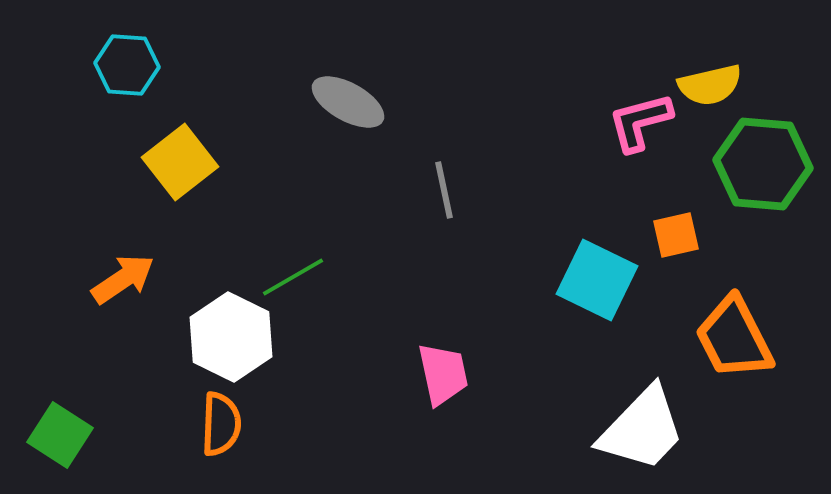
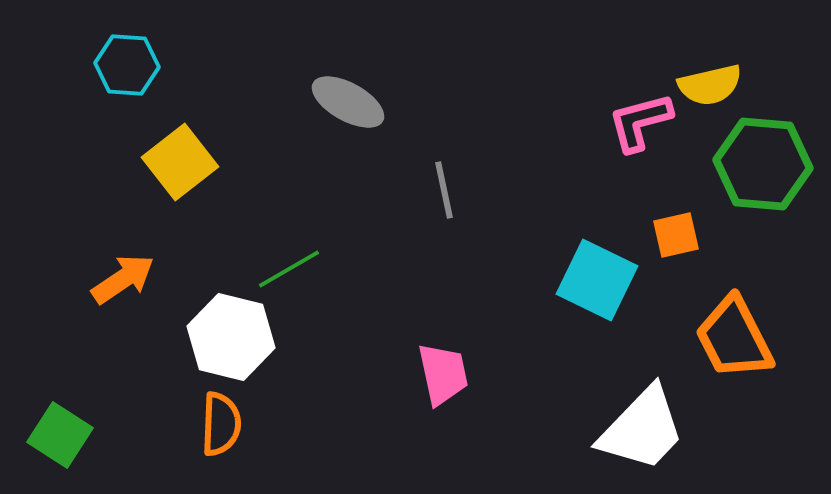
green line: moved 4 px left, 8 px up
white hexagon: rotated 12 degrees counterclockwise
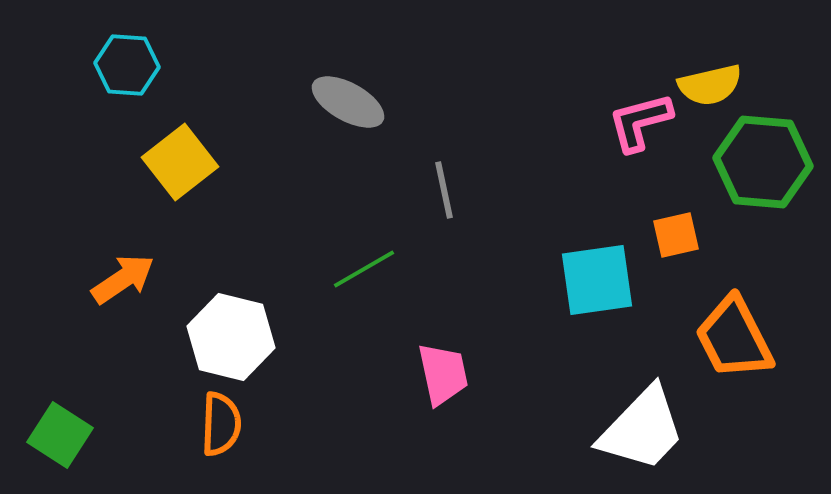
green hexagon: moved 2 px up
green line: moved 75 px right
cyan square: rotated 34 degrees counterclockwise
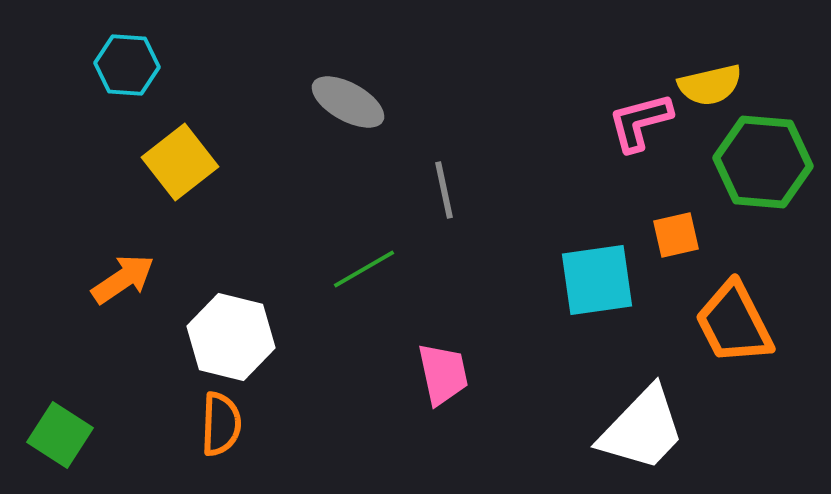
orange trapezoid: moved 15 px up
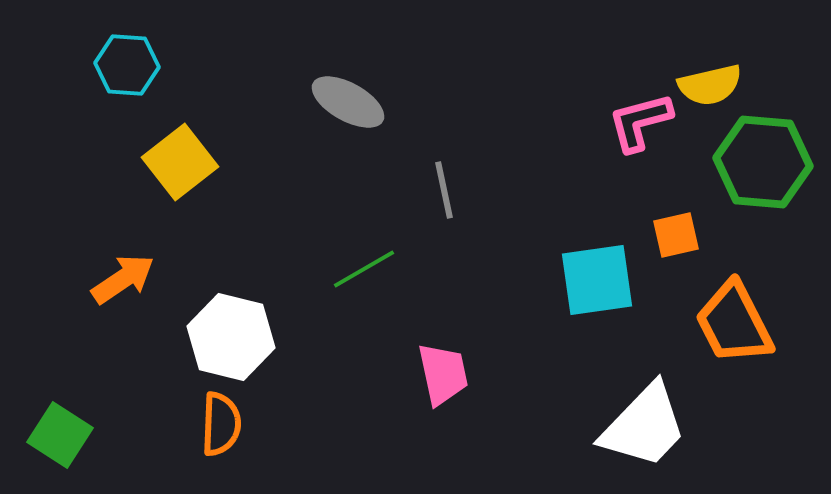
white trapezoid: moved 2 px right, 3 px up
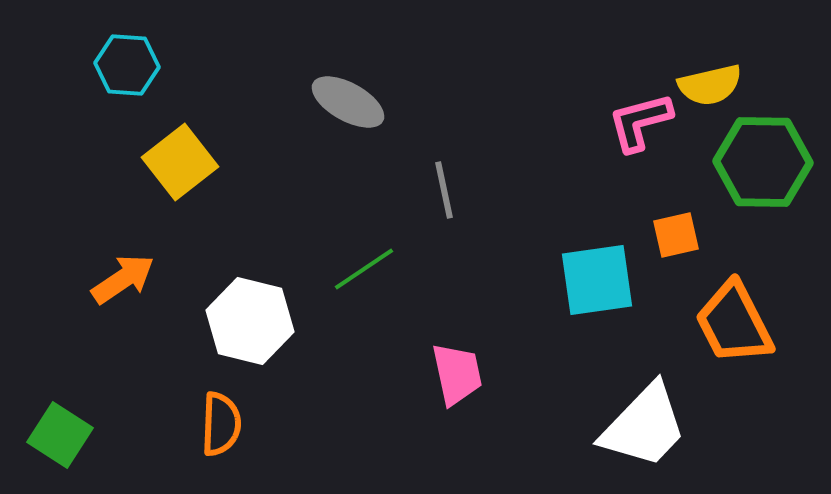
green hexagon: rotated 4 degrees counterclockwise
green line: rotated 4 degrees counterclockwise
white hexagon: moved 19 px right, 16 px up
pink trapezoid: moved 14 px right
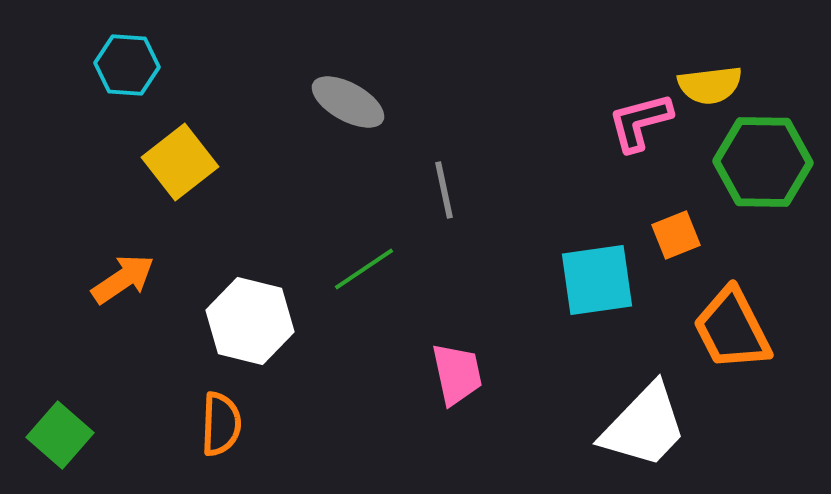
yellow semicircle: rotated 6 degrees clockwise
orange square: rotated 9 degrees counterclockwise
orange trapezoid: moved 2 px left, 6 px down
green square: rotated 8 degrees clockwise
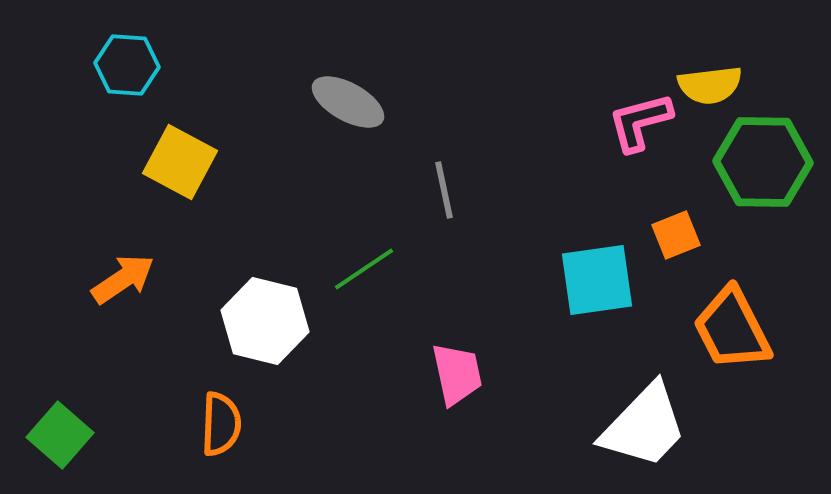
yellow square: rotated 24 degrees counterclockwise
white hexagon: moved 15 px right
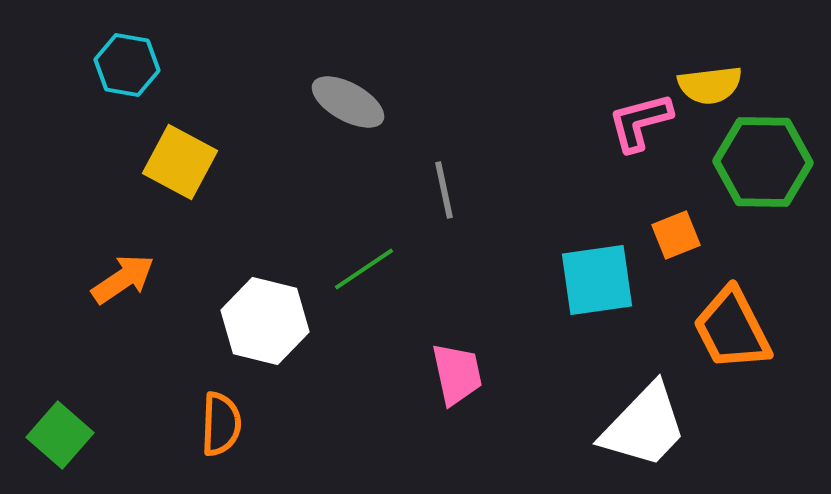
cyan hexagon: rotated 6 degrees clockwise
